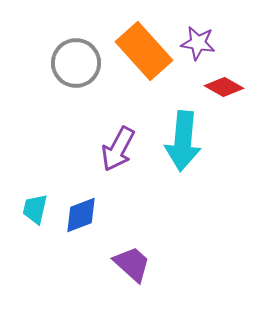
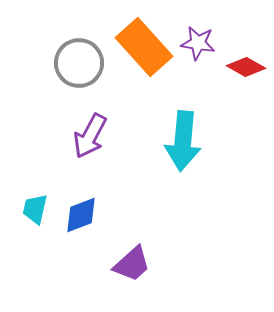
orange rectangle: moved 4 px up
gray circle: moved 3 px right
red diamond: moved 22 px right, 20 px up
purple arrow: moved 28 px left, 13 px up
purple trapezoid: rotated 96 degrees clockwise
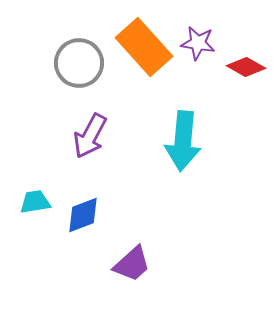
cyan trapezoid: moved 7 px up; rotated 68 degrees clockwise
blue diamond: moved 2 px right
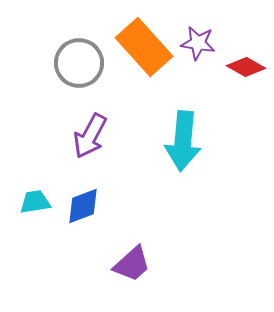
blue diamond: moved 9 px up
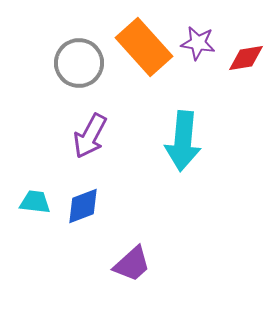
red diamond: moved 9 px up; rotated 39 degrees counterclockwise
cyan trapezoid: rotated 16 degrees clockwise
